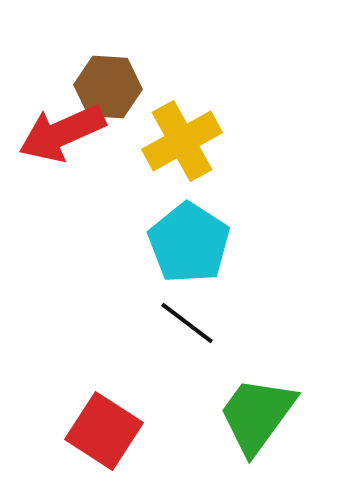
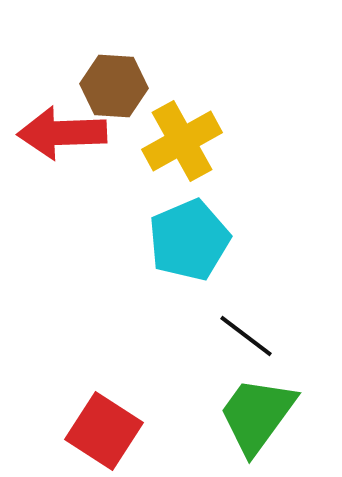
brown hexagon: moved 6 px right, 1 px up
red arrow: rotated 22 degrees clockwise
cyan pentagon: moved 3 px up; rotated 16 degrees clockwise
black line: moved 59 px right, 13 px down
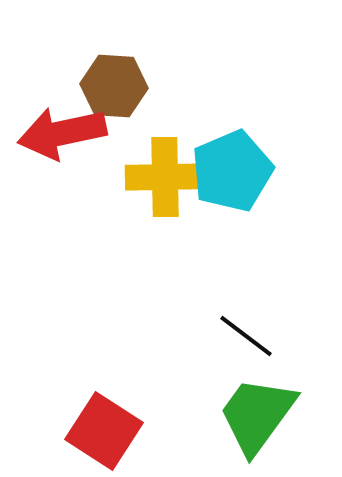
red arrow: rotated 10 degrees counterclockwise
yellow cross: moved 17 px left, 36 px down; rotated 28 degrees clockwise
cyan pentagon: moved 43 px right, 69 px up
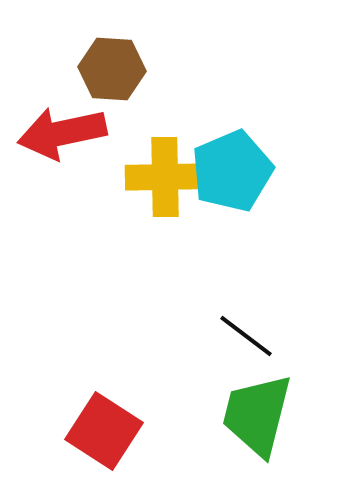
brown hexagon: moved 2 px left, 17 px up
green trapezoid: rotated 22 degrees counterclockwise
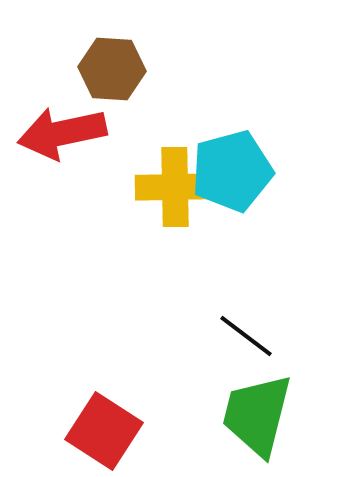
cyan pentagon: rotated 8 degrees clockwise
yellow cross: moved 10 px right, 10 px down
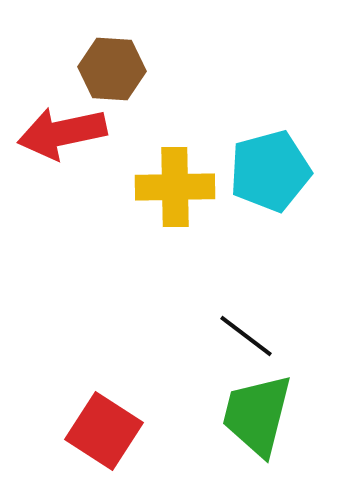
cyan pentagon: moved 38 px right
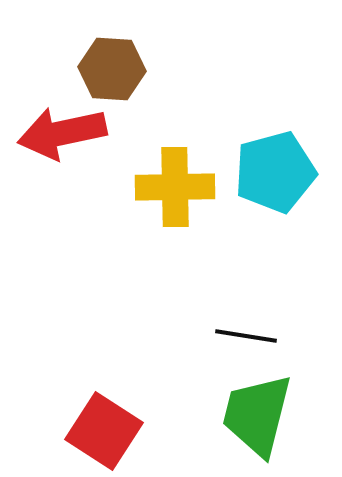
cyan pentagon: moved 5 px right, 1 px down
black line: rotated 28 degrees counterclockwise
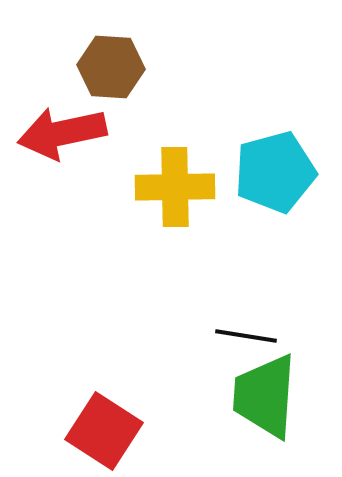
brown hexagon: moved 1 px left, 2 px up
green trapezoid: moved 8 px right, 19 px up; rotated 10 degrees counterclockwise
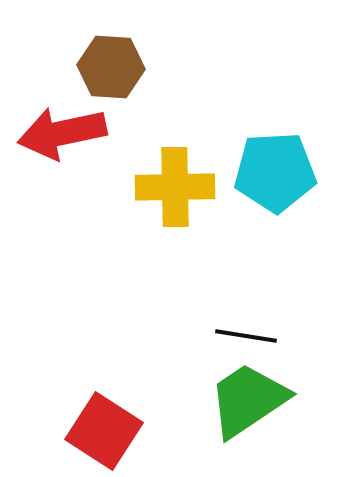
cyan pentagon: rotated 12 degrees clockwise
green trapezoid: moved 17 px left, 4 px down; rotated 52 degrees clockwise
